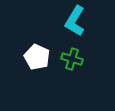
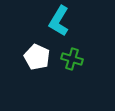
cyan L-shape: moved 16 px left
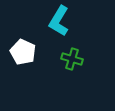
white pentagon: moved 14 px left, 5 px up
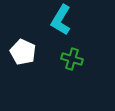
cyan L-shape: moved 2 px right, 1 px up
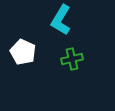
green cross: rotated 30 degrees counterclockwise
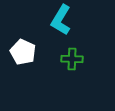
green cross: rotated 15 degrees clockwise
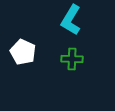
cyan L-shape: moved 10 px right
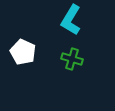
green cross: rotated 15 degrees clockwise
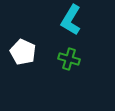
green cross: moved 3 px left
